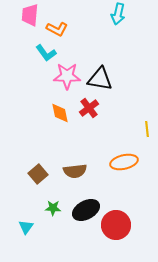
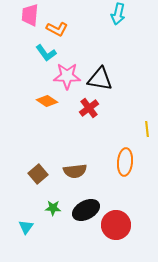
orange diamond: moved 13 px left, 12 px up; rotated 45 degrees counterclockwise
orange ellipse: moved 1 px right; rotated 72 degrees counterclockwise
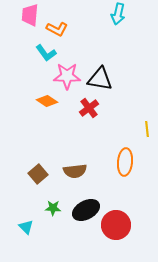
cyan triangle: rotated 21 degrees counterclockwise
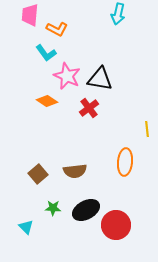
pink star: rotated 24 degrees clockwise
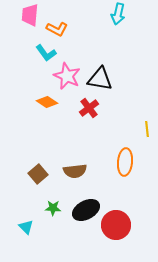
orange diamond: moved 1 px down
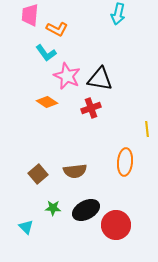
red cross: moved 2 px right; rotated 18 degrees clockwise
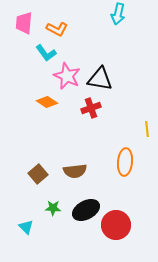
pink trapezoid: moved 6 px left, 8 px down
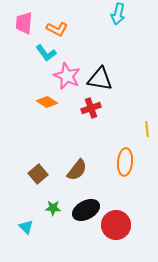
brown semicircle: moved 2 px right, 1 px up; rotated 45 degrees counterclockwise
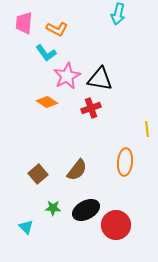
pink star: rotated 20 degrees clockwise
